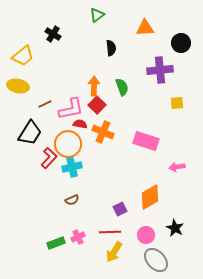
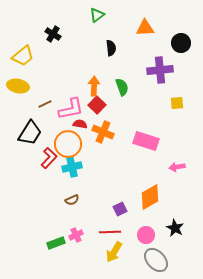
pink cross: moved 2 px left, 2 px up
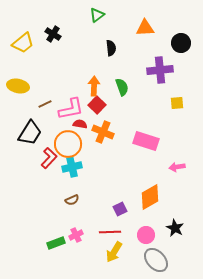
yellow trapezoid: moved 13 px up
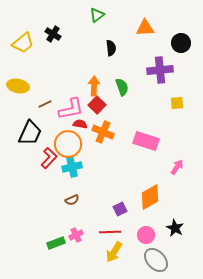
black trapezoid: rotated 8 degrees counterclockwise
pink arrow: rotated 133 degrees clockwise
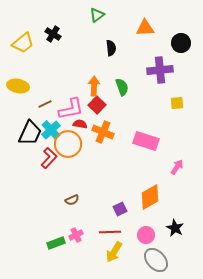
cyan cross: moved 21 px left, 37 px up; rotated 30 degrees counterclockwise
